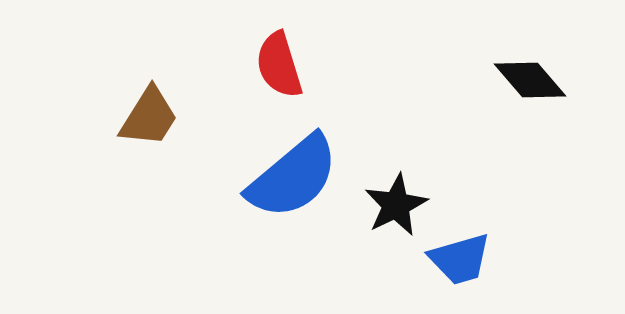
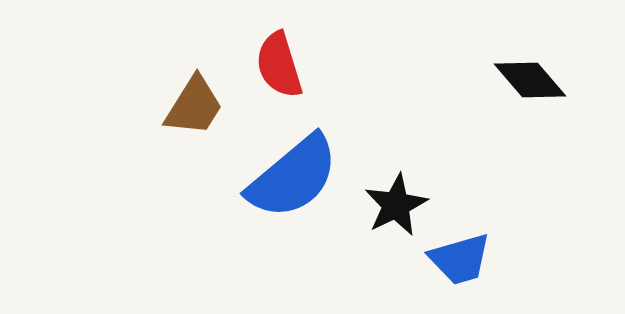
brown trapezoid: moved 45 px right, 11 px up
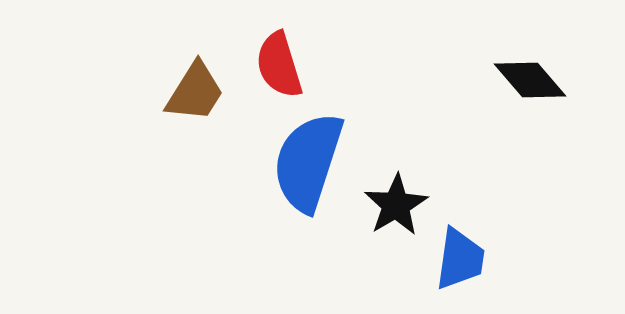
brown trapezoid: moved 1 px right, 14 px up
blue semicircle: moved 15 px right, 15 px up; rotated 148 degrees clockwise
black star: rotated 4 degrees counterclockwise
blue trapezoid: rotated 66 degrees counterclockwise
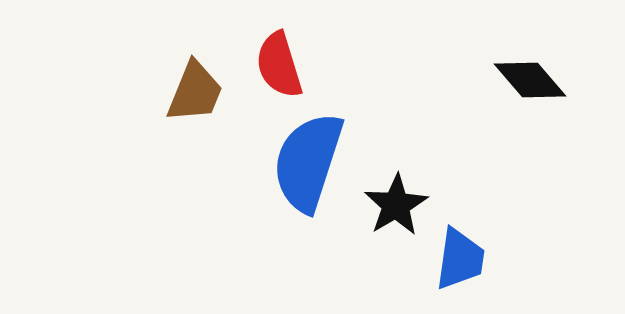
brown trapezoid: rotated 10 degrees counterclockwise
